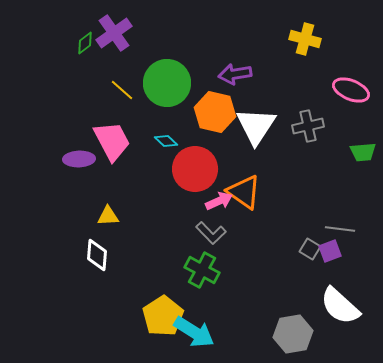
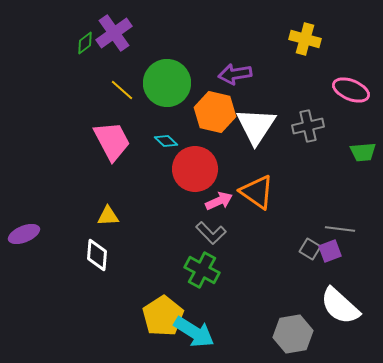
purple ellipse: moved 55 px left, 75 px down; rotated 20 degrees counterclockwise
orange triangle: moved 13 px right
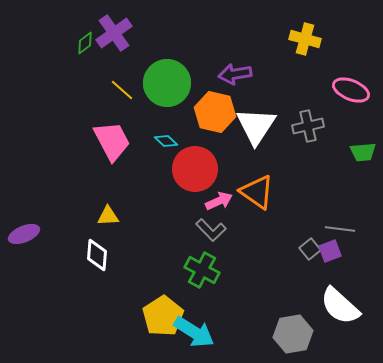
gray L-shape: moved 3 px up
gray square: rotated 20 degrees clockwise
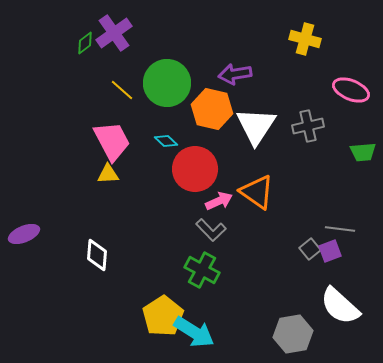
orange hexagon: moved 3 px left, 3 px up
yellow triangle: moved 42 px up
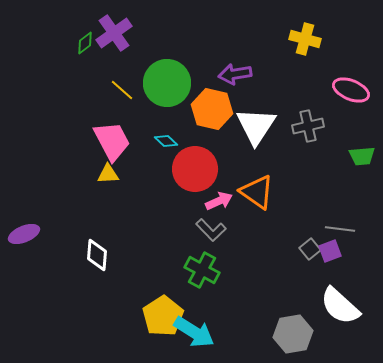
green trapezoid: moved 1 px left, 4 px down
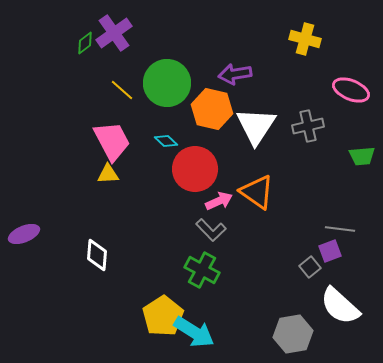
gray square: moved 18 px down
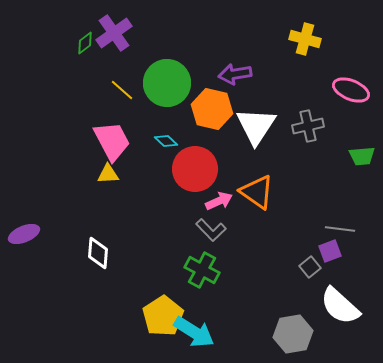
white diamond: moved 1 px right, 2 px up
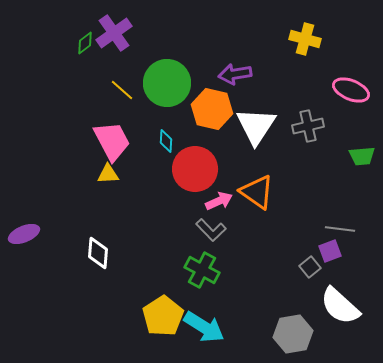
cyan diamond: rotated 50 degrees clockwise
cyan arrow: moved 10 px right, 5 px up
